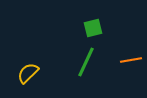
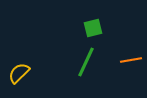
yellow semicircle: moved 9 px left
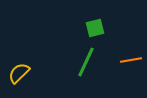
green square: moved 2 px right
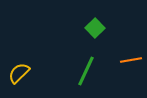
green square: rotated 30 degrees counterclockwise
green line: moved 9 px down
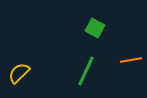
green square: rotated 18 degrees counterclockwise
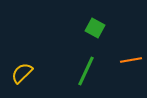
yellow semicircle: moved 3 px right
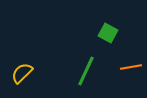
green square: moved 13 px right, 5 px down
orange line: moved 7 px down
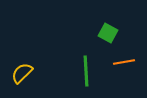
orange line: moved 7 px left, 5 px up
green line: rotated 28 degrees counterclockwise
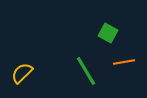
green line: rotated 28 degrees counterclockwise
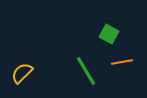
green square: moved 1 px right, 1 px down
orange line: moved 2 px left
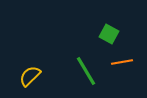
yellow semicircle: moved 8 px right, 3 px down
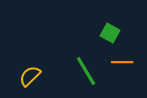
green square: moved 1 px right, 1 px up
orange line: rotated 10 degrees clockwise
